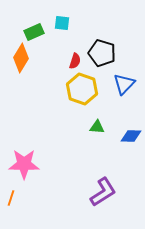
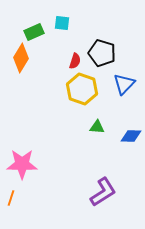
pink star: moved 2 px left
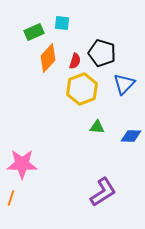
orange diamond: moved 27 px right; rotated 12 degrees clockwise
yellow hexagon: rotated 20 degrees clockwise
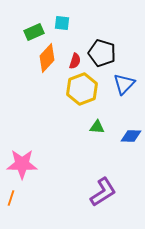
orange diamond: moved 1 px left
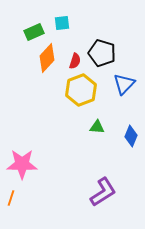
cyan square: rotated 14 degrees counterclockwise
yellow hexagon: moved 1 px left, 1 px down
blue diamond: rotated 70 degrees counterclockwise
